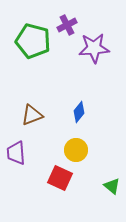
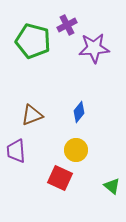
purple trapezoid: moved 2 px up
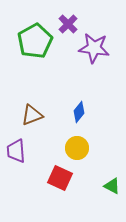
purple cross: moved 1 px right, 1 px up; rotated 18 degrees counterclockwise
green pentagon: moved 2 px right; rotated 28 degrees clockwise
purple star: rotated 12 degrees clockwise
yellow circle: moved 1 px right, 2 px up
green triangle: rotated 12 degrees counterclockwise
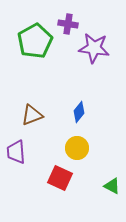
purple cross: rotated 36 degrees counterclockwise
purple trapezoid: moved 1 px down
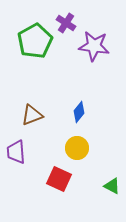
purple cross: moved 2 px left, 1 px up; rotated 24 degrees clockwise
purple star: moved 2 px up
red square: moved 1 px left, 1 px down
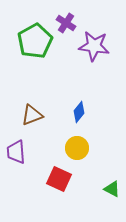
green triangle: moved 3 px down
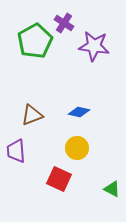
purple cross: moved 2 px left
blue diamond: rotated 65 degrees clockwise
purple trapezoid: moved 1 px up
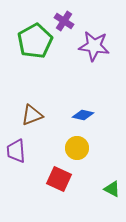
purple cross: moved 2 px up
blue diamond: moved 4 px right, 3 px down
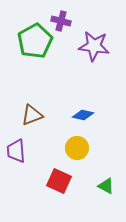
purple cross: moved 3 px left; rotated 18 degrees counterclockwise
red square: moved 2 px down
green triangle: moved 6 px left, 3 px up
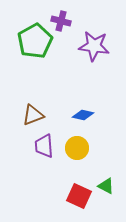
brown triangle: moved 1 px right
purple trapezoid: moved 28 px right, 5 px up
red square: moved 20 px right, 15 px down
